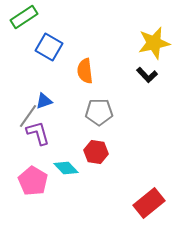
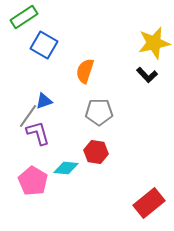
blue square: moved 5 px left, 2 px up
orange semicircle: rotated 25 degrees clockwise
cyan diamond: rotated 40 degrees counterclockwise
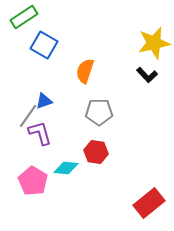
purple L-shape: moved 2 px right
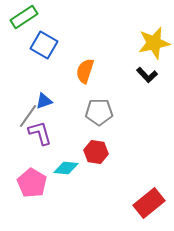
pink pentagon: moved 1 px left, 2 px down
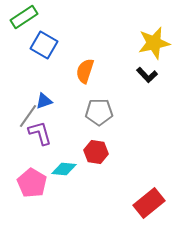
cyan diamond: moved 2 px left, 1 px down
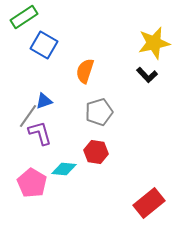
gray pentagon: rotated 16 degrees counterclockwise
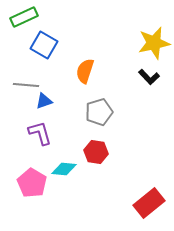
green rectangle: rotated 8 degrees clockwise
black L-shape: moved 2 px right, 2 px down
gray line: moved 2 px left, 31 px up; rotated 60 degrees clockwise
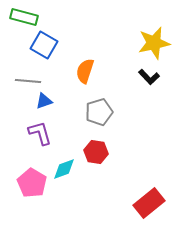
green rectangle: rotated 40 degrees clockwise
gray line: moved 2 px right, 4 px up
cyan diamond: rotated 25 degrees counterclockwise
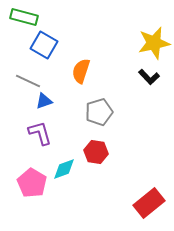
orange semicircle: moved 4 px left
gray line: rotated 20 degrees clockwise
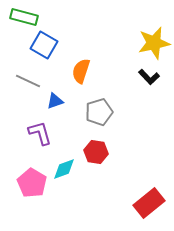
blue triangle: moved 11 px right
